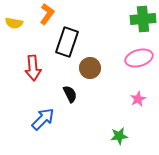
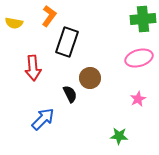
orange L-shape: moved 2 px right, 2 px down
brown circle: moved 10 px down
green star: rotated 12 degrees clockwise
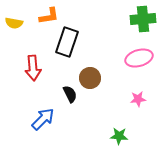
orange L-shape: rotated 45 degrees clockwise
pink star: rotated 21 degrees clockwise
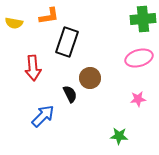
blue arrow: moved 3 px up
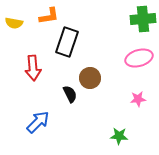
blue arrow: moved 5 px left, 6 px down
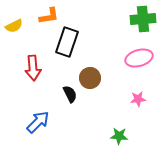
yellow semicircle: moved 3 px down; rotated 36 degrees counterclockwise
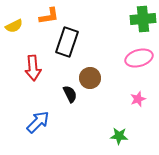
pink star: rotated 14 degrees counterclockwise
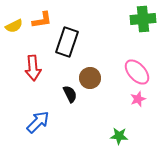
orange L-shape: moved 7 px left, 4 px down
pink ellipse: moved 2 px left, 14 px down; rotated 64 degrees clockwise
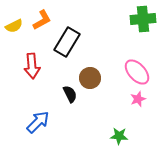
orange L-shape: rotated 20 degrees counterclockwise
black rectangle: rotated 12 degrees clockwise
red arrow: moved 1 px left, 2 px up
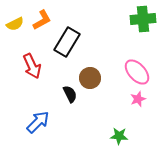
yellow semicircle: moved 1 px right, 2 px up
red arrow: rotated 20 degrees counterclockwise
